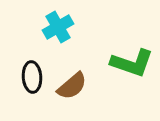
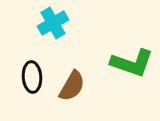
cyan cross: moved 5 px left, 4 px up
brown semicircle: rotated 20 degrees counterclockwise
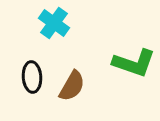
cyan cross: moved 1 px right; rotated 24 degrees counterclockwise
green L-shape: moved 2 px right
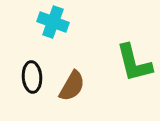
cyan cross: moved 1 px left, 1 px up; rotated 16 degrees counterclockwise
green L-shape: rotated 57 degrees clockwise
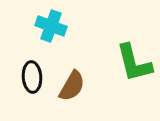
cyan cross: moved 2 px left, 4 px down
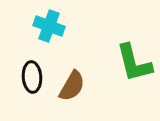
cyan cross: moved 2 px left
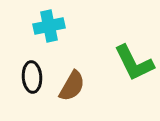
cyan cross: rotated 32 degrees counterclockwise
green L-shape: rotated 12 degrees counterclockwise
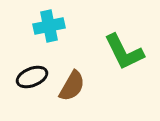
green L-shape: moved 10 px left, 11 px up
black ellipse: rotated 72 degrees clockwise
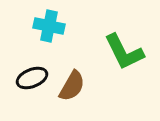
cyan cross: rotated 24 degrees clockwise
black ellipse: moved 1 px down
